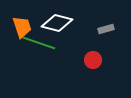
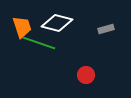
red circle: moved 7 px left, 15 px down
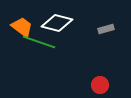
orange trapezoid: rotated 35 degrees counterclockwise
green line: moved 1 px up
red circle: moved 14 px right, 10 px down
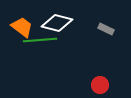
gray rectangle: rotated 42 degrees clockwise
green line: moved 1 px right, 2 px up; rotated 24 degrees counterclockwise
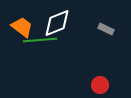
white diamond: rotated 36 degrees counterclockwise
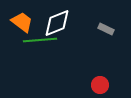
orange trapezoid: moved 5 px up
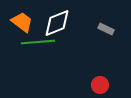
green line: moved 2 px left, 2 px down
